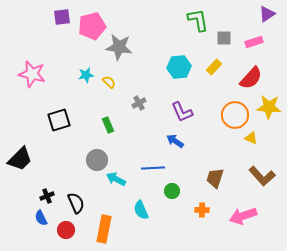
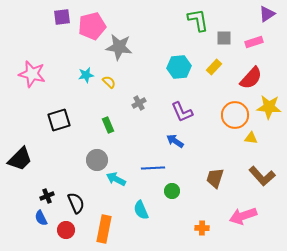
yellow triangle: rotated 16 degrees counterclockwise
orange cross: moved 18 px down
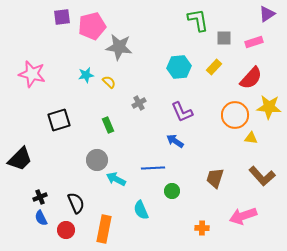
black cross: moved 7 px left, 1 px down
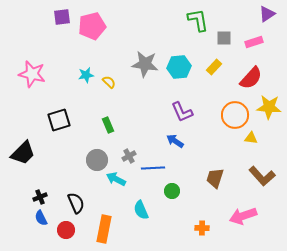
gray star: moved 26 px right, 17 px down
gray cross: moved 10 px left, 53 px down
black trapezoid: moved 3 px right, 6 px up
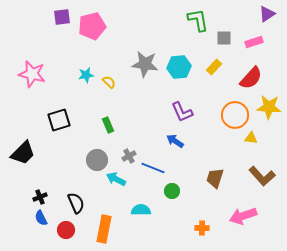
blue line: rotated 25 degrees clockwise
cyan semicircle: rotated 114 degrees clockwise
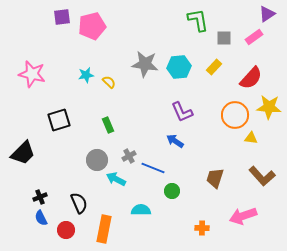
pink rectangle: moved 5 px up; rotated 18 degrees counterclockwise
black semicircle: moved 3 px right
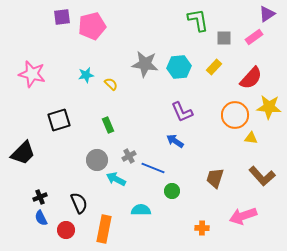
yellow semicircle: moved 2 px right, 2 px down
